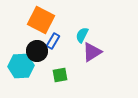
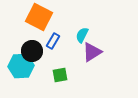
orange square: moved 2 px left, 3 px up
black circle: moved 5 px left
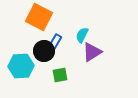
blue rectangle: moved 2 px right, 1 px down
black circle: moved 12 px right
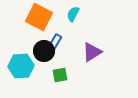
cyan semicircle: moved 9 px left, 21 px up
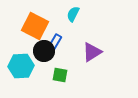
orange square: moved 4 px left, 9 px down
green square: rotated 21 degrees clockwise
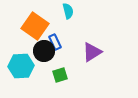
cyan semicircle: moved 5 px left, 3 px up; rotated 140 degrees clockwise
orange square: rotated 8 degrees clockwise
blue rectangle: rotated 56 degrees counterclockwise
green square: rotated 28 degrees counterclockwise
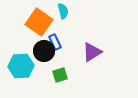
cyan semicircle: moved 5 px left
orange square: moved 4 px right, 4 px up
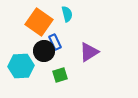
cyan semicircle: moved 4 px right, 3 px down
purple triangle: moved 3 px left
